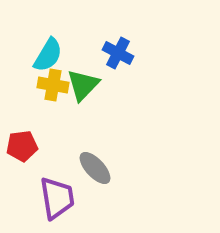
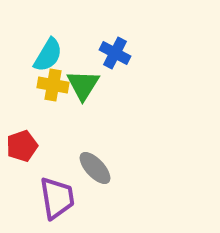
blue cross: moved 3 px left
green triangle: rotated 12 degrees counterclockwise
red pentagon: rotated 12 degrees counterclockwise
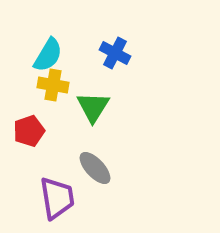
green triangle: moved 10 px right, 22 px down
red pentagon: moved 7 px right, 15 px up
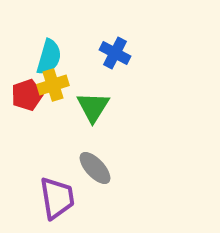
cyan semicircle: moved 1 px right, 2 px down; rotated 15 degrees counterclockwise
yellow cross: rotated 28 degrees counterclockwise
red pentagon: moved 2 px left, 36 px up
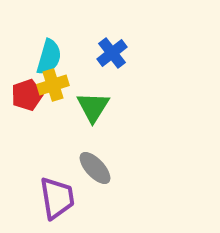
blue cross: moved 3 px left; rotated 24 degrees clockwise
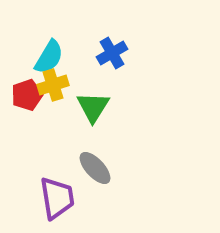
blue cross: rotated 8 degrees clockwise
cyan semicircle: rotated 15 degrees clockwise
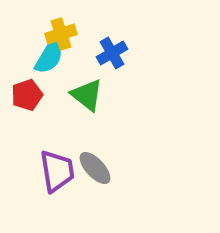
yellow cross: moved 8 px right, 51 px up
green triangle: moved 6 px left, 12 px up; rotated 24 degrees counterclockwise
purple trapezoid: moved 27 px up
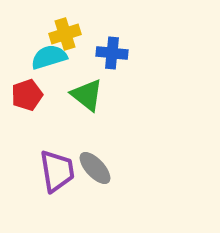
yellow cross: moved 4 px right
blue cross: rotated 36 degrees clockwise
cyan semicircle: rotated 138 degrees counterclockwise
